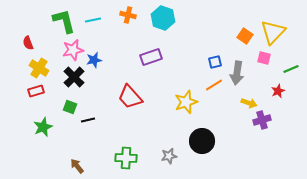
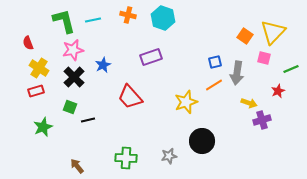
blue star: moved 9 px right, 5 px down; rotated 14 degrees counterclockwise
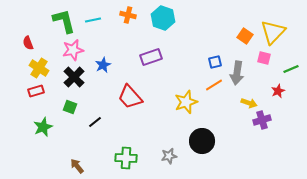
black line: moved 7 px right, 2 px down; rotated 24 degrees counterclockwise
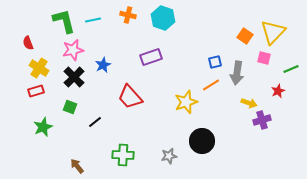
orange line: moved 3 px left
green cross: moved 3 px left, 3 px up
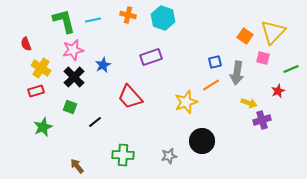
red semicircle: moved 2 px left, 1 px down
pink square: moved 1 px left
yellow cross: moved 2 px right
